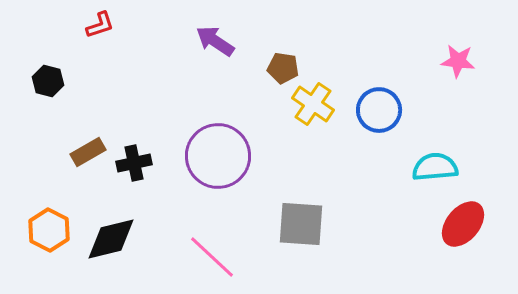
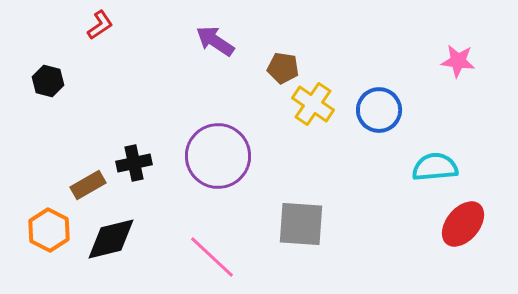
red L-shape: rotated 16 degrees counterclockwise
brown rectangle: moved 33 px down
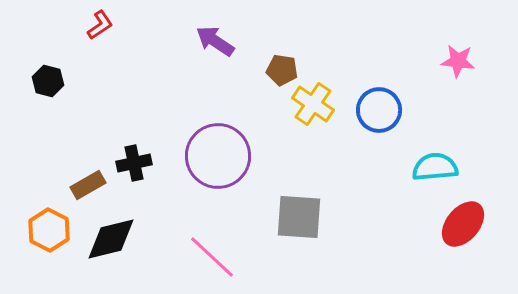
brown pentagon: moved 1 px left, 2 px down
gray square: moved 2 px left, 7 px up
